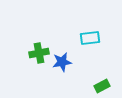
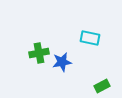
cyan rectangle: rotated 18 degrees clockwise
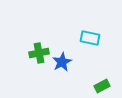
blue star: rotated 18 degrees counterclockwise
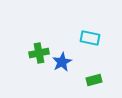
green rectangle: moved 8 px left, 6 px up; rotated 14 degrees clockwise
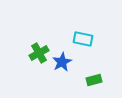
cyan rectangle: moved 7 px left, 1 px down
green cross: rotated 18 degrees counterclockwise
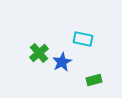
green cross: rotated 12 degrees counterclockwise
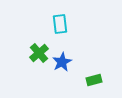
cyan rectangle: moved 23 px left, 15 px up; rotated 72 degrees clockwise
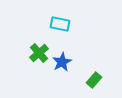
cyan rectangle: rotated 72 degrees counterclockwise
green rectangle: rotated 35 degrees counterclockwise
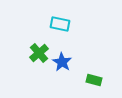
blue star: rotated 12 degrees counterclockwise
green rectangle: rotated 63 degrees clockwise
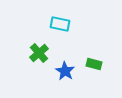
blue star: moved 3 px right, 9 px down
green rectangle: moved 16 px up
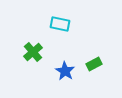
green cross: moved 6 px left, 1 px up
green rectangle: rotated 42 degrees counterclockwise
